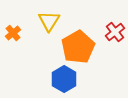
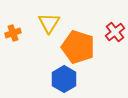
yellow triangle: moved 2 px down
orange cross: rotated 21 degrees clockwise
orange pentagon: rotated 24 degrees counterclockwise
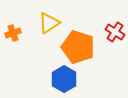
yellow triangle: rotated 25 degrees clockwise
red cross: rotated 18 degrees counterclockwise
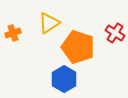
red cross: moved 1 px down
